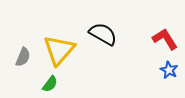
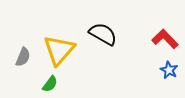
red L-shape: rotated 12 degrees counterclockwise
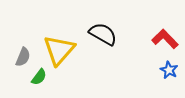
green semicircle: moved 11 px left, 7 px up
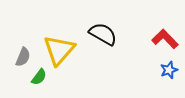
blue star: rotated 24 degrees clockwise
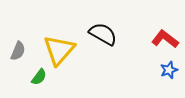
red L-shape: rotated 8 degrees counterclockwise
gray semicircle: moved 5 px left, 6 px up
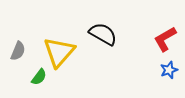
red L-shape: rotated 68 degrees counterclockwise
yellow triangle: moved 2 px down
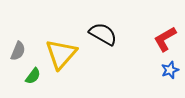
yellow triangle: moved 2 px right, 2 px down
blue star: moved 1 px right
green semicircle: moved 6 px left, 1 px up
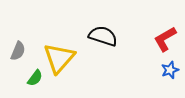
black semicircle: moved 2 px down; rotated 12 degrees counterclockwise
yellow triangle: moved 2 px left, 4 px down
green semicircle: moved 2 px right, 2 px down
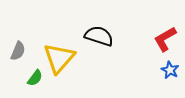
black semicircle: moved 4 px left
blue star: rotated 24 degrees counterclockwise
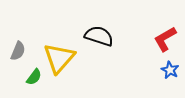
green semicircle: moved 1 px left, 1 px up
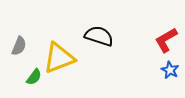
red L-shape: moved 1 px right, 1 px down
gray semicircle: moved 1 px right, 5 px up
yellow triangle: rotated 28 degrees clockwise
